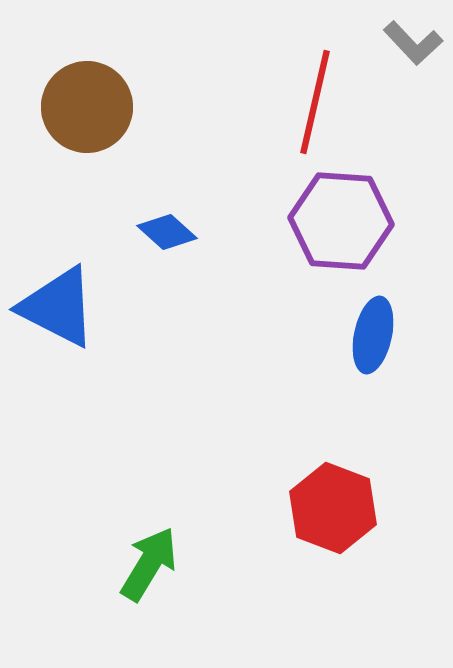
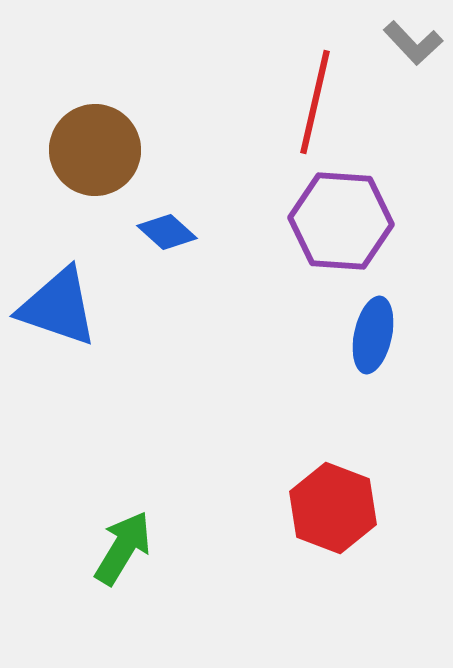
brown circle: moved 8 px right, 43 px down
blue triangle: rotated 8 degrees counterclockwise
green arrow: moved 26 px left, 16 px up
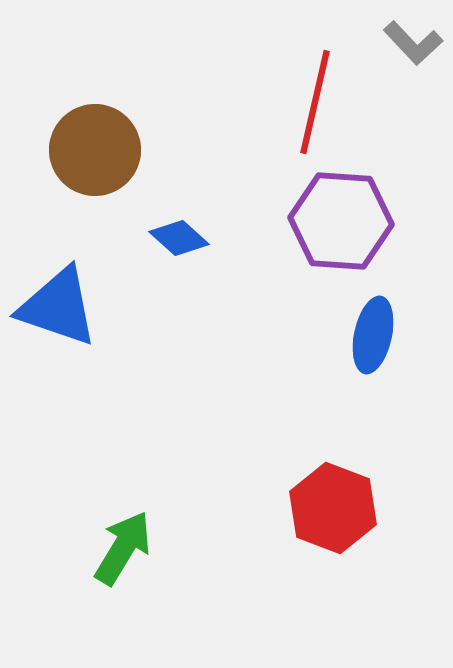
blue diamond: moved 12 px right, 6 px down
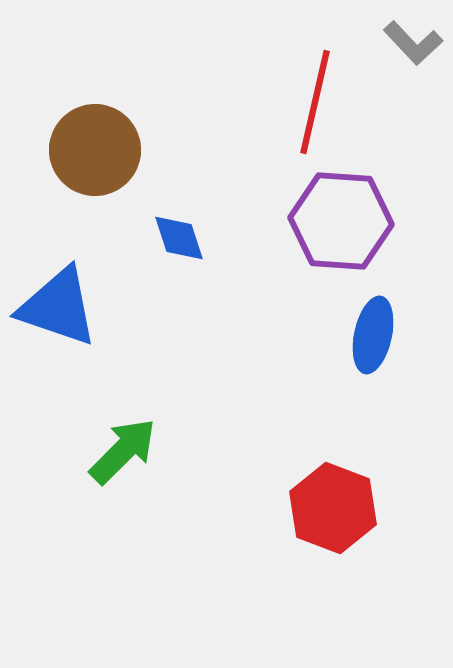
blue diamond: rotated 30 degrees clockwise
green arrow: moved 97 px up; rotated 14 degrees clockwise
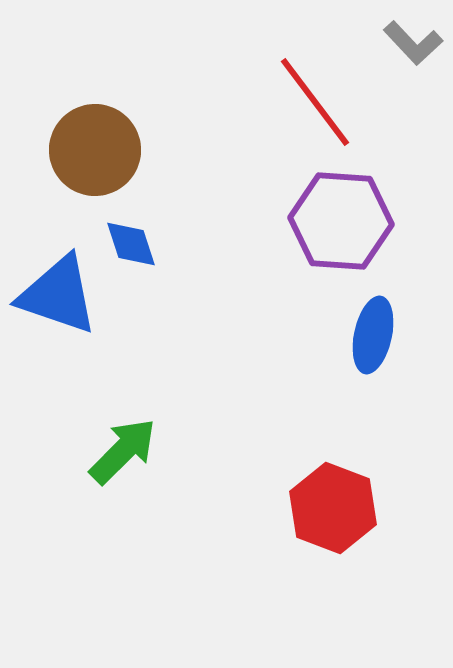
red line: rotated 50 degrees counterclockwise
blue diamond: moved 48 px left, 6 px down
blue triangle: moved 12 px up
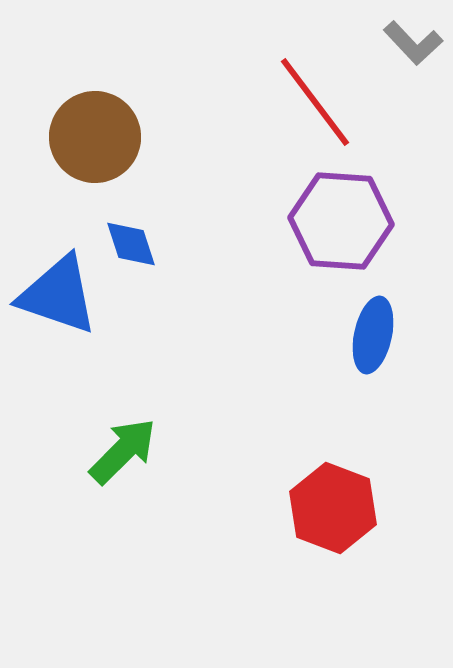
brown circle: moved 13 px up
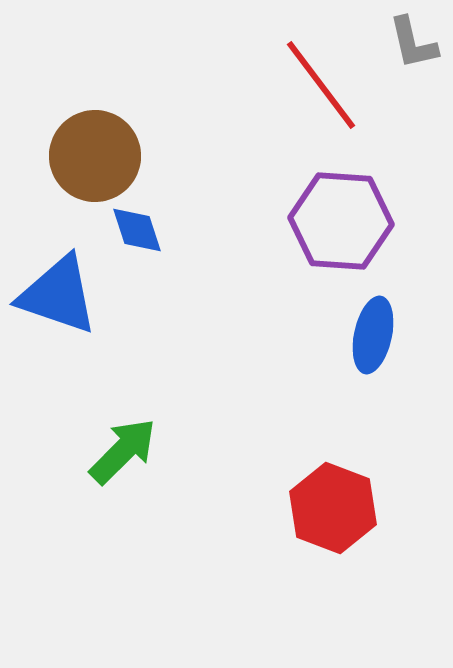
gray L-shape: rotated 30 degrees clockwise
red line: moved 6 px right, 17 px up
brown circle: moved 19 px down
blue diamond: moved 6 px right, 14 px up
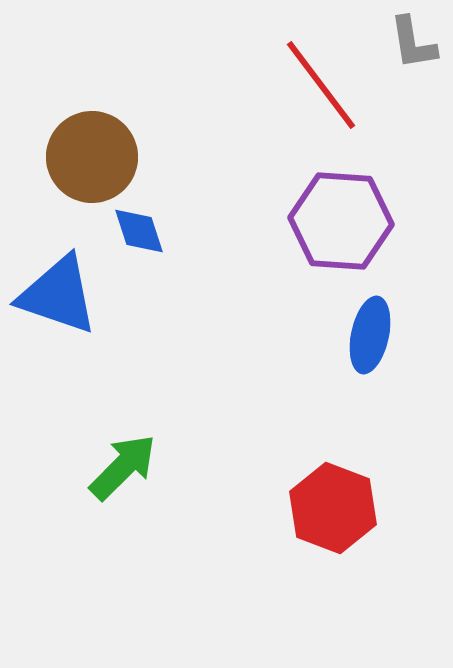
gray L-shape: rotated 4 degrees clockwise
brown circle: moved 3 px left, 1 px down
blue diamond: moved 2 px right, 1 px down
blue ellipse: moved 3 px left
green arrow: moved 16 px down
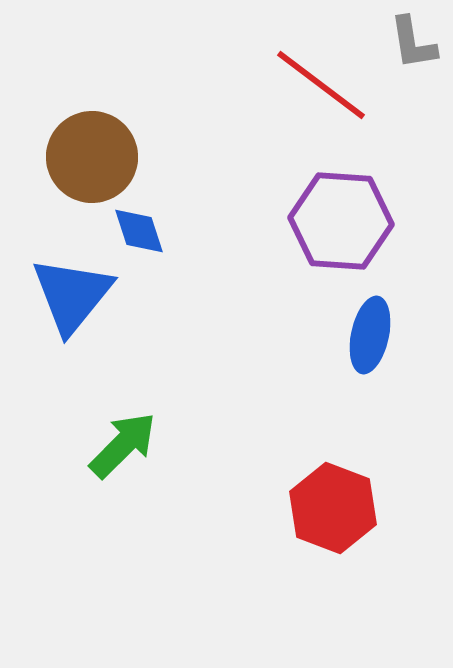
red line: rotated 16 degrees counterclockwise
blue triangle: moved 14 px right; rotated 50 degrees clockwise
green arrow: moved 22 px up
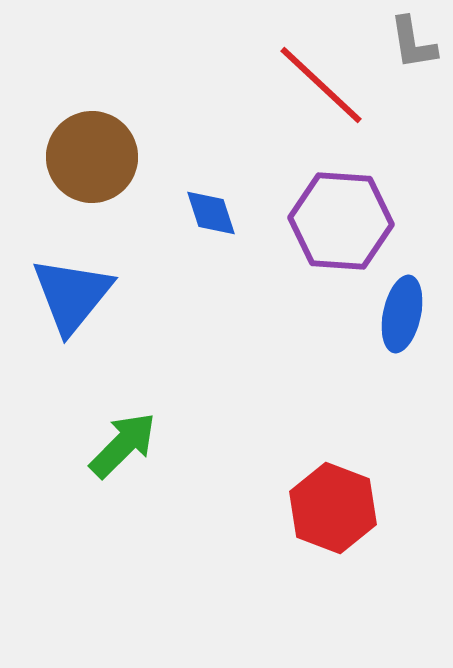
red line: rotated 6 degrees clockwise
blue diamond: moved 72 px right, 18 px up
blue ellipse: moved 32 px right, 21 px up
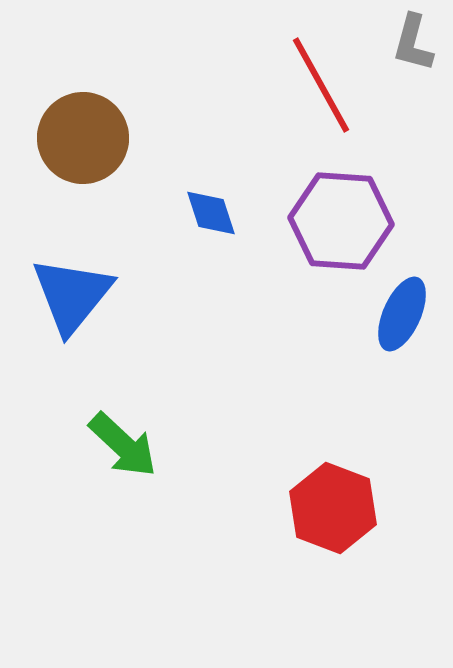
gray L-shape: rotated 24 degrees clockwise
red line: rotated 18 degrees clockwise
brown circle: moved 9 px left, 19 px up
blue ellipse: rotated 12 degrees clockwise
green arrow: rotated 88 degrees clockwise
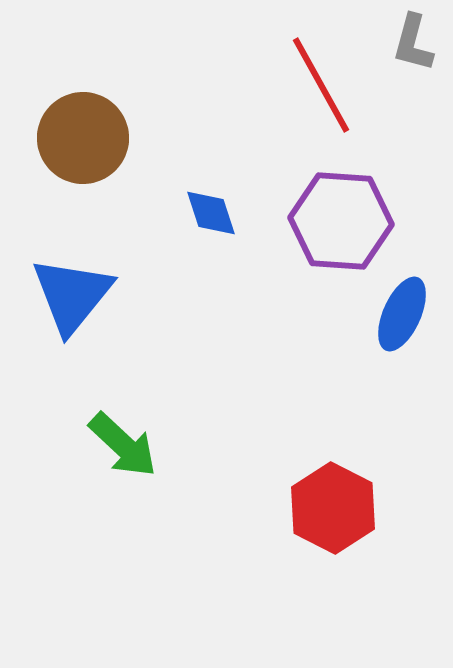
red hexagon: rotated 6 degrees clockwise
